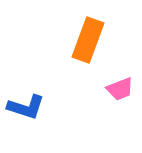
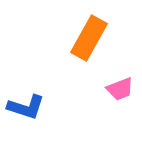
orange rectangle: moved 1 px right, 2 px up; rotated 9 degrees clockwise
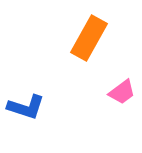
pink trapezoid: moved 2 px right, 3 px down; rotated 16 degrees counterclockwise
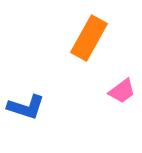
pink trapezoid: moved 1 px up
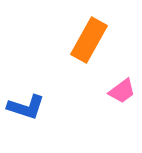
orange rectangle: moved 2 px down
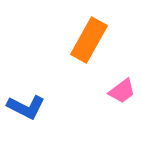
blue L-shape: rotated 9 degrees clockwise
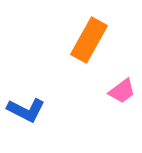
blue L-shape: moved 3 px down
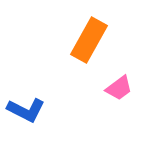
pink trapezoid: moved 3 px left, 3 px up
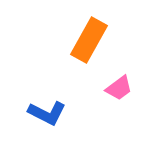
blue L-shape: moved 21 px right, 3 px down
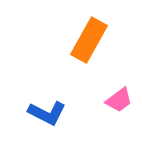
pink trapezoid: moved 12 px down
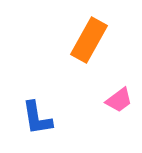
blue L-shape: moved 10 px left, 5 px down; rotated 54 degrees clockwise
